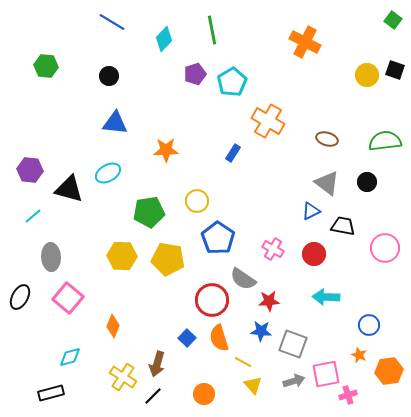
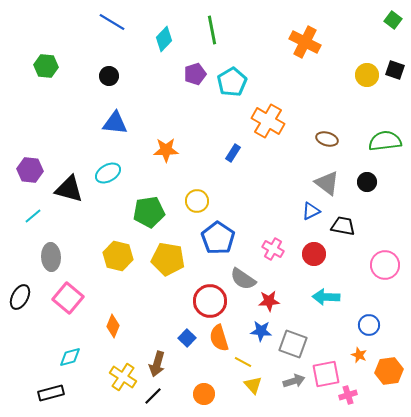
pink circle at (385, 248): moved 17 px down
yellow hexagon at (122, 256): moved 4 px left; rotated 12 degrees clockwise
red circle at (212, 300): moved 2 px left, 1 px down
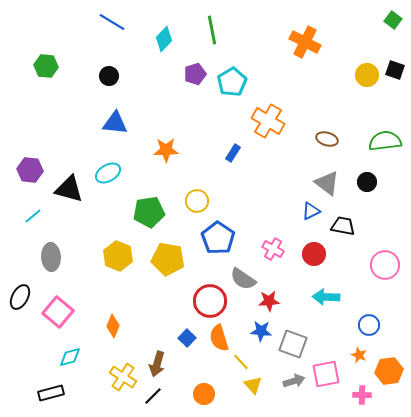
yellow hexagon at (118, 256): rotated 8 degrees clockwise
pink square at (68, 298): moved 10 px left, 14 px down
yellow line at (243, 362): moved 2 px left; rotated 18 degrees clockwise
pink cross at (348, 395): moved 14 px right; rotated 18 degrees clockwise
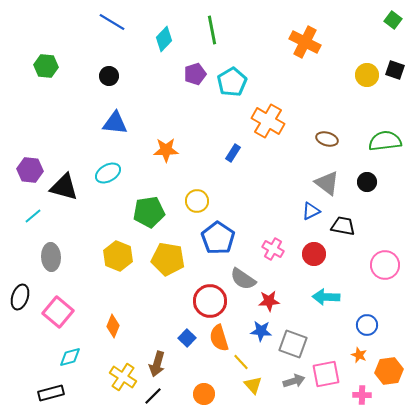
black triangle at (69, 189): moved 5 px left, 2 px up
black ellipse at (20, 297): rotated 10 degrees counterclockwise
blue circle at (369, 325): moved 2 px left
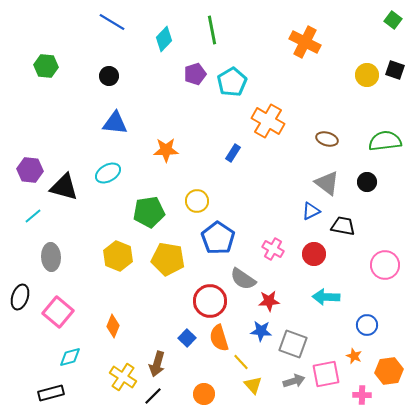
orange star at (359, 355): moved 5 px left, 1 px down
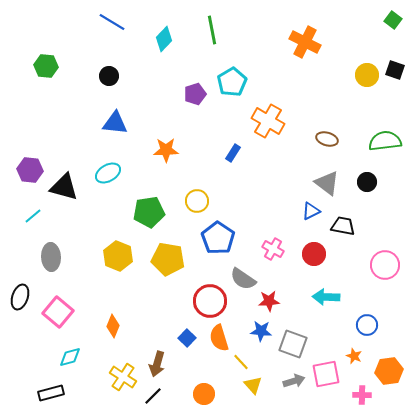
purple pentagon at (195, 74): moved 20 px down
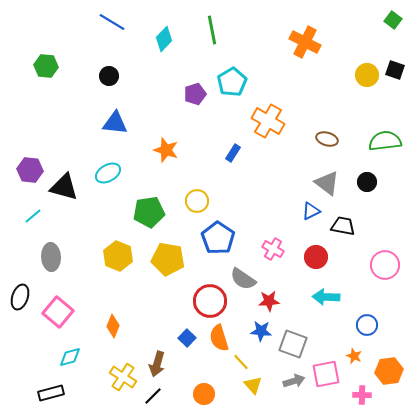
orange star at (166, 150): rotated 20 degrees clockwise
red circle at (314, 254): moved 2 px right, 3 px down
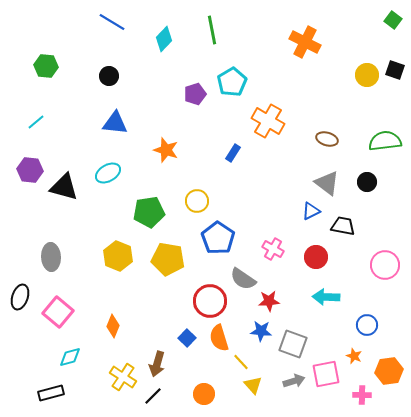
cyan line at (33, 216): moved 3 px right, 94 px up
